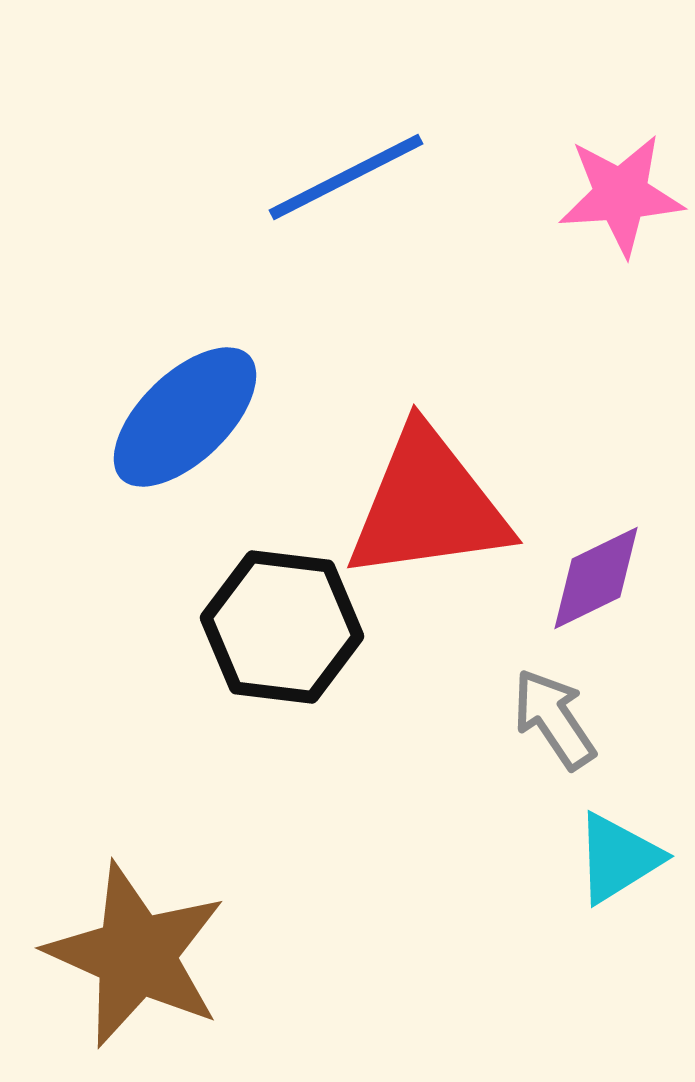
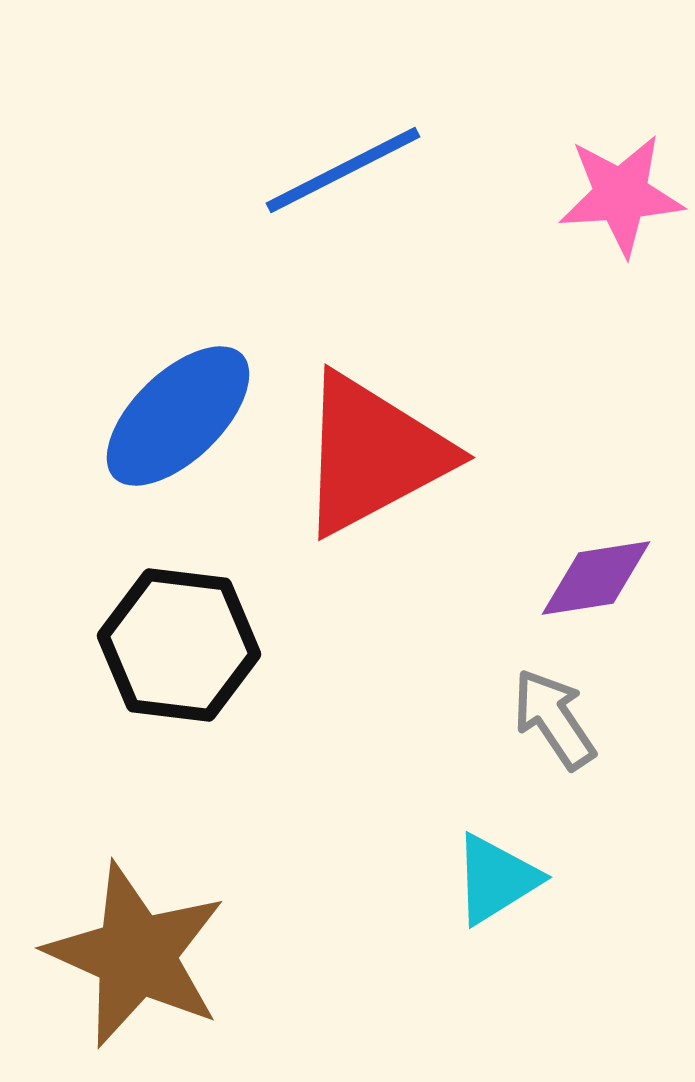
blue line: moved 3 px left, 7 px up
blue ellipse: moved 7 px left, 1 px up
red triangle: moved 55 px left, 51 px up; rotated 20 degrees counterclockwise
purple diamond: rotated 17 degrees clockwise
black hexagon: moved 103 px left, 18 px down
cyan triangle: moved 122 px left, 21 px down
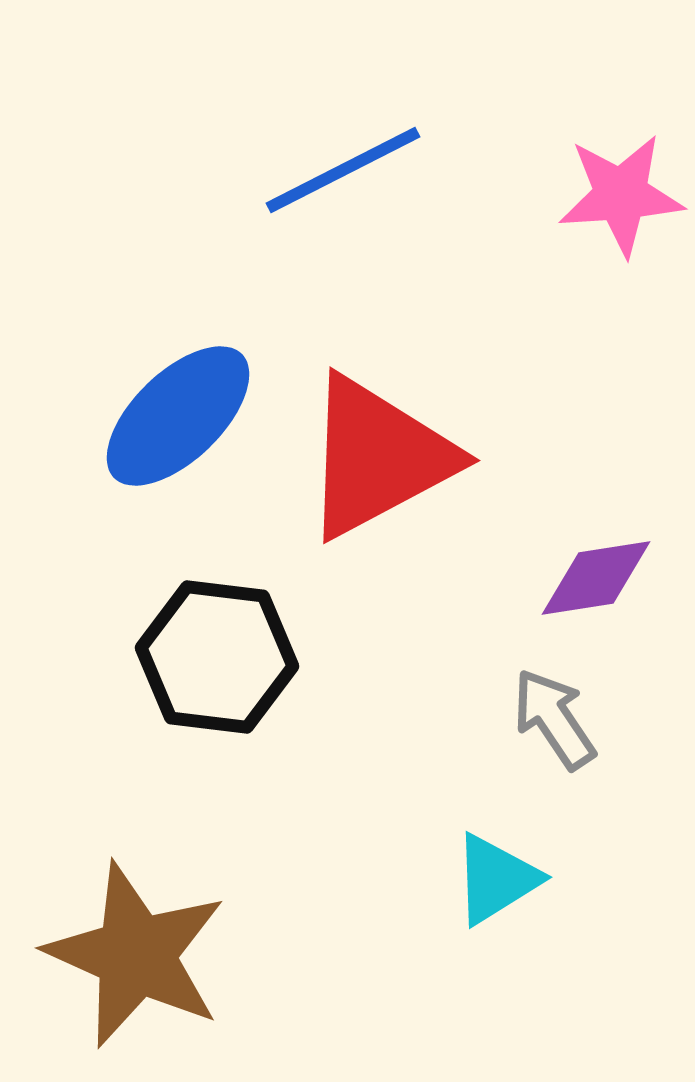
red triangle: moved 5 px right, 3 px down
black hexagon: moved 38 px right, 12 px down
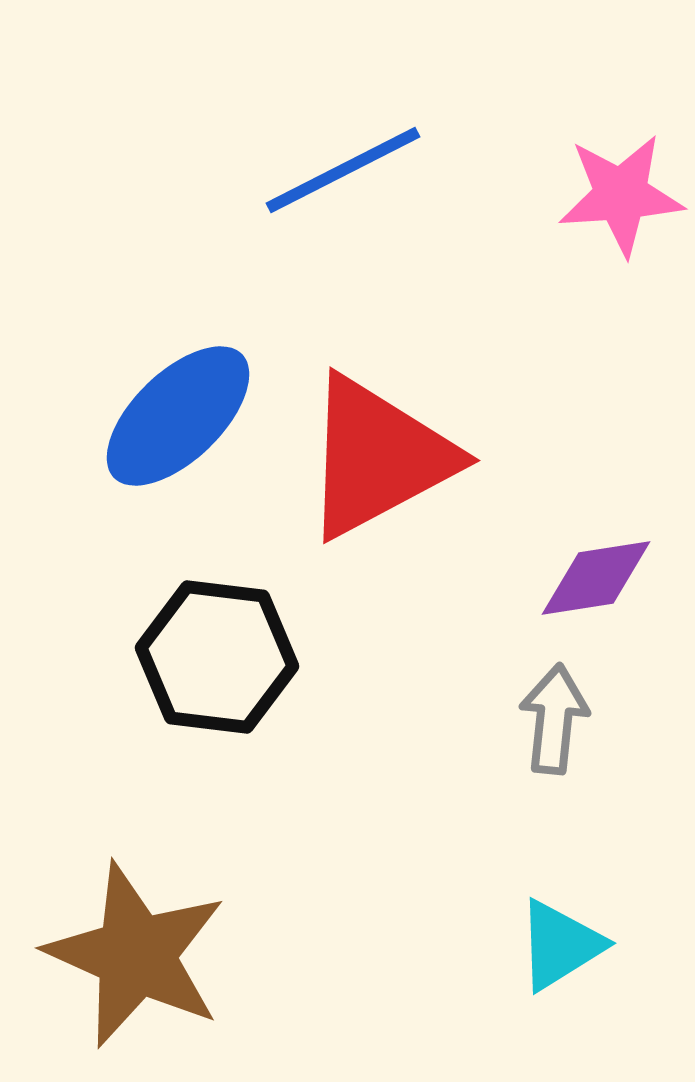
gray arrow: rotated 40 degrees clockwise
cyan triangle: moved 64 px right, 66 px down
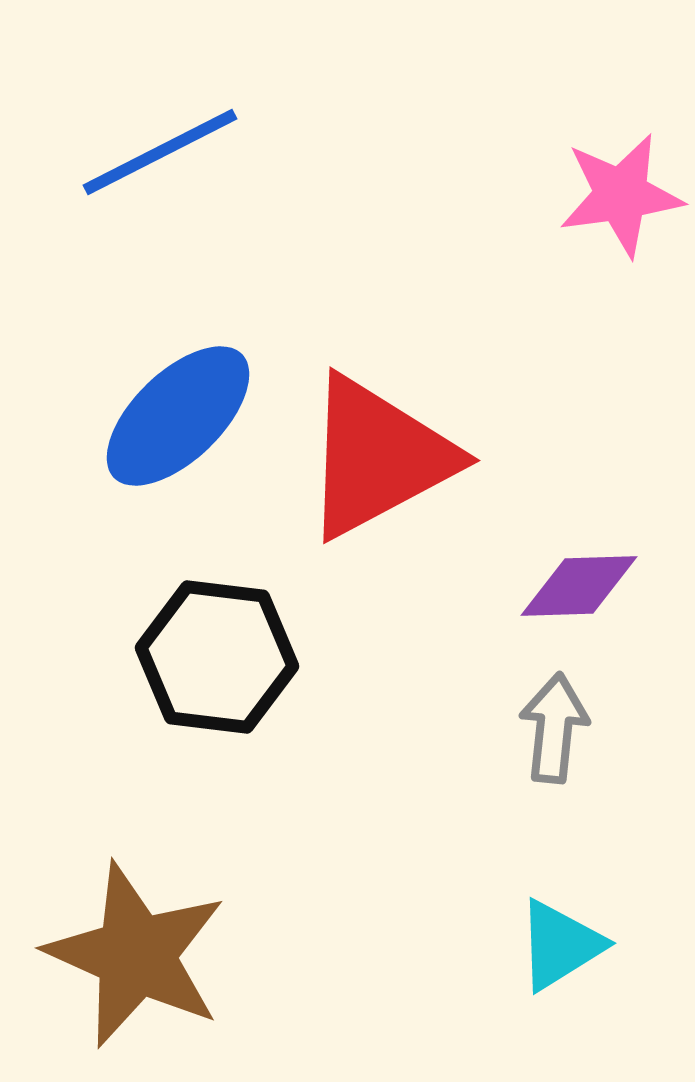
blue line: moved 183 px left, 18 px up
pink star: rotated 4 degrees counterclockwise
purple diamond: moved 17 px left, 8 px down; rotated 7 degrees clockwise
gray arrow: moved 9 px down
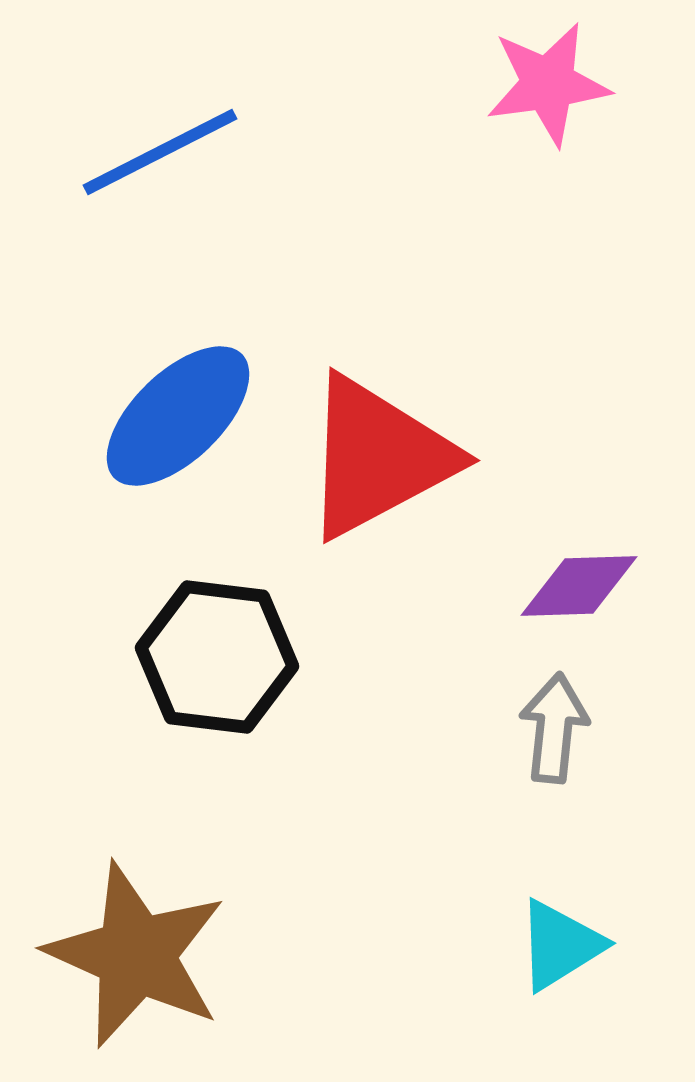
pink star: moved 73 px left, 111 px up
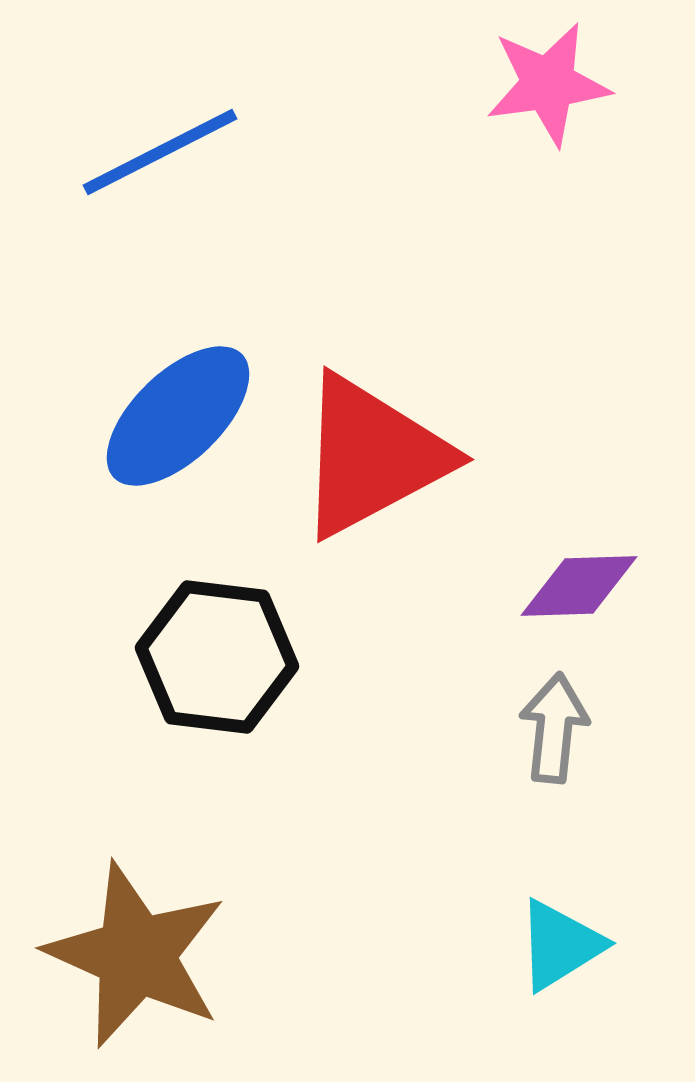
red triangle: moved 6 px left, 1 px up
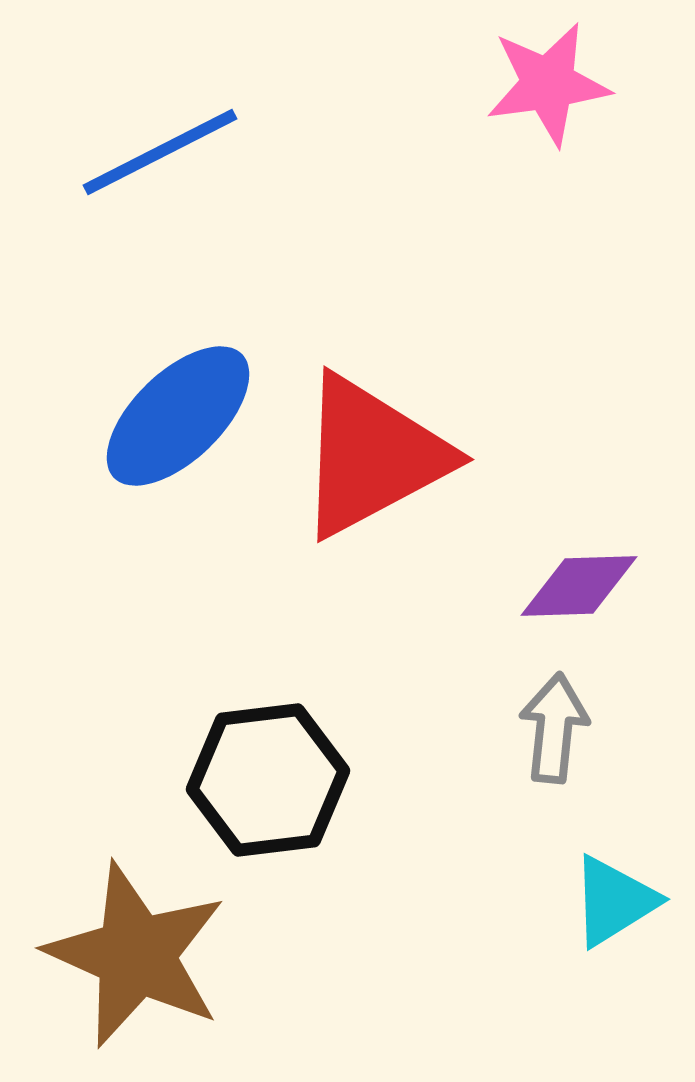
black hexagon: moved 51 px right, 123 px down; rotated 14 degrees counterclockwise
cyan triangle: moved 54 px right, 44 px up
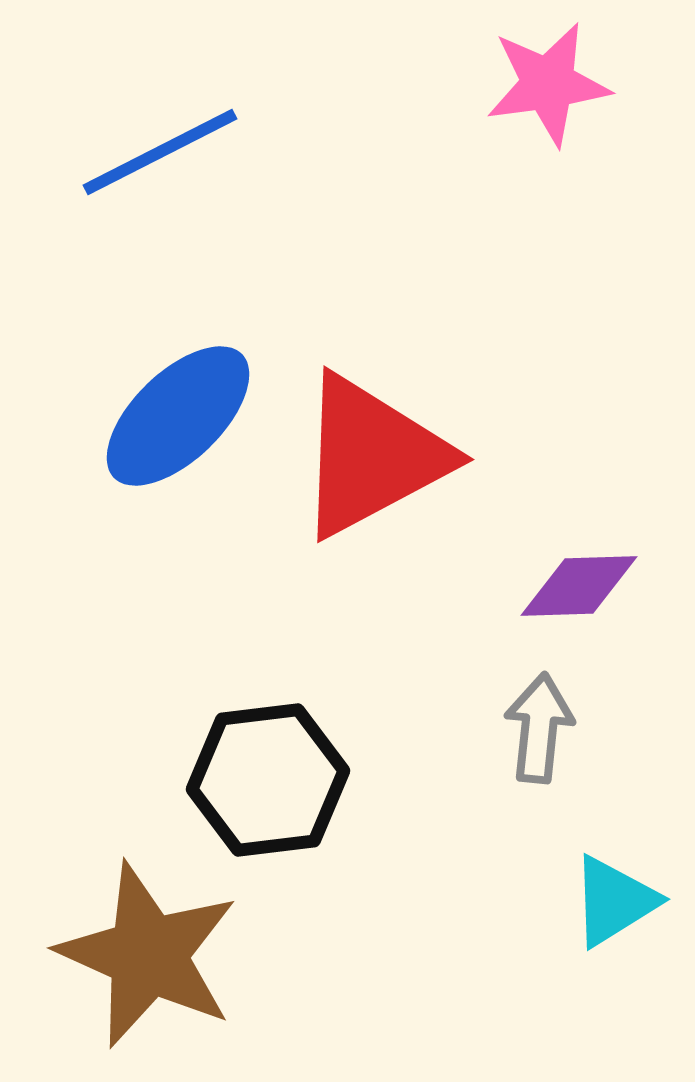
gray arrow: moved 15 px left
brown star: moved 12 px right
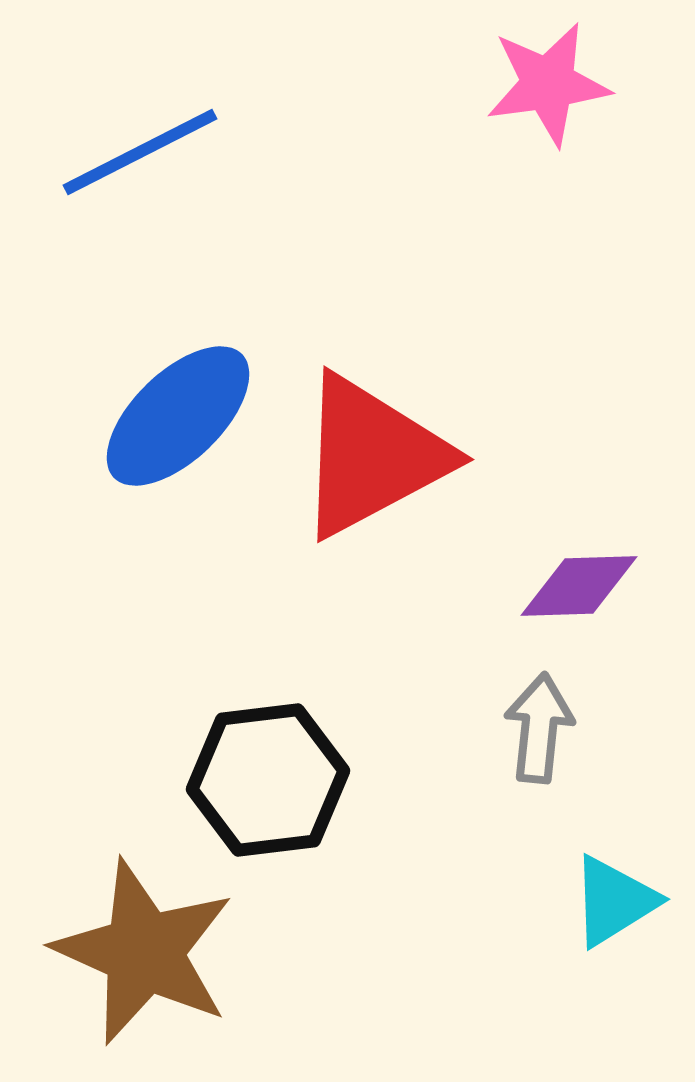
blue line: moved 20 px left
brown star: moved 4 px left, 3 px up
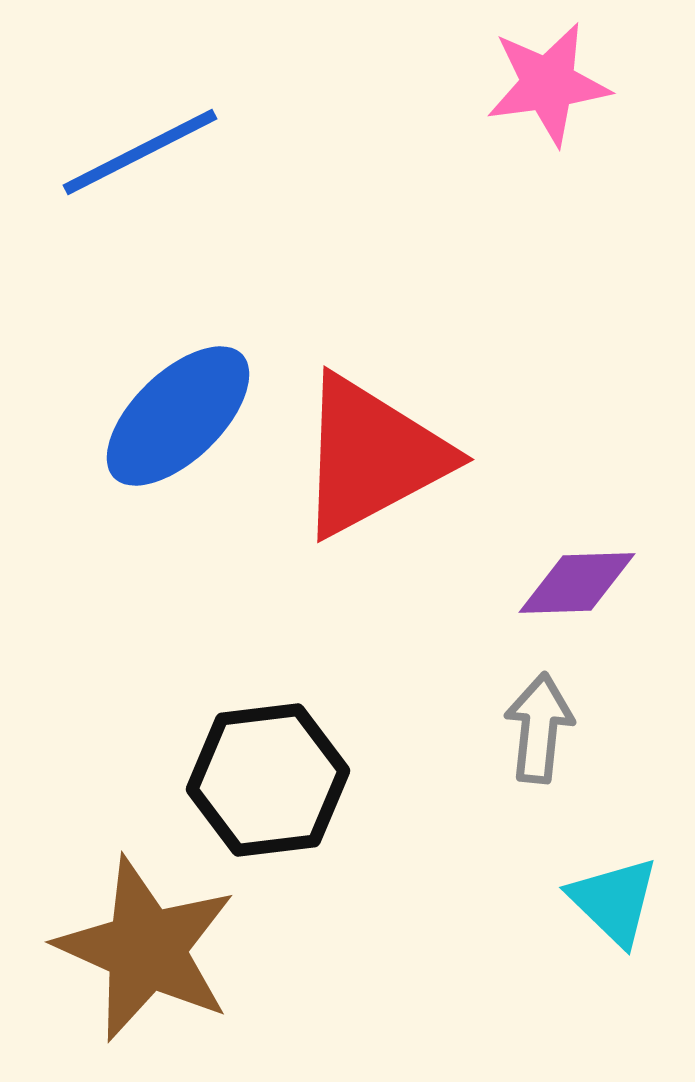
purple diamond: moved 2 px left, 3 px up
cyan triangle: rotated 44 degrees counterclockwise
brown star: moved 2 px right, 3 px up
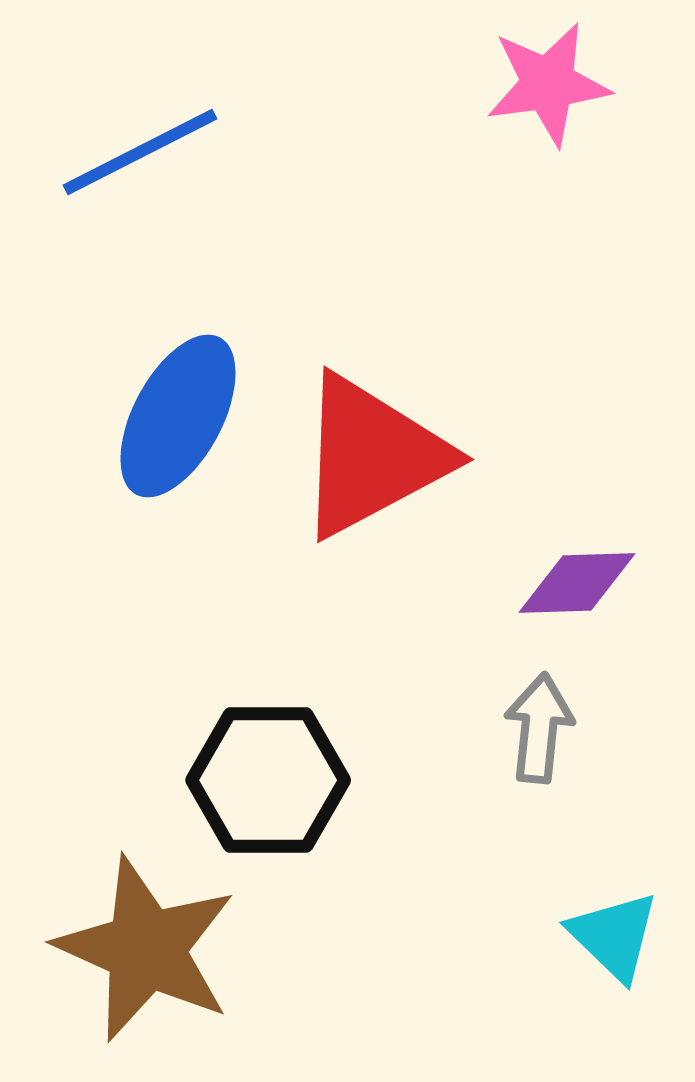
blue ellipse: rotated 18 degrees counterclockwise
black hexagon: rotated 7 degrees clockwise
cyan triangle: moved 35 px down
